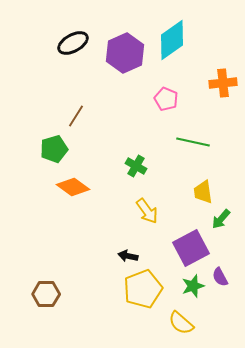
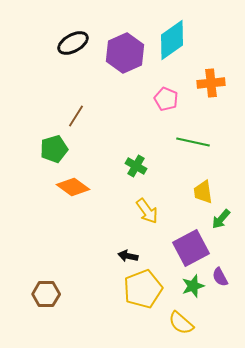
orange cross: moved 12 px left
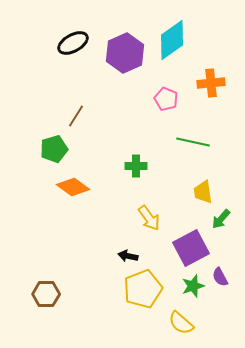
green cross: rotated 30 degrees counterclockwise
yellow arrow: moved 2 px right, 7 px down
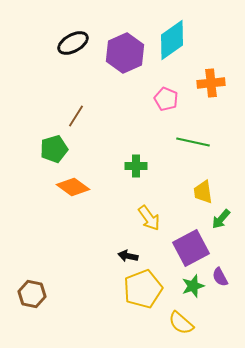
brown hexagon: moved 14 px left; rotated 12 degrees clockwise
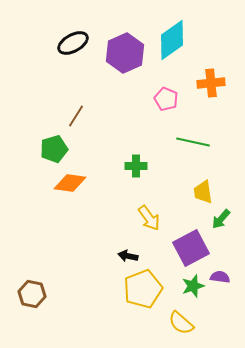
orange diamond: moved 3 px left, 4 px up; rotated 28 degrees counterclockwise
purple semicircle: rotated 126 degrees clockwise
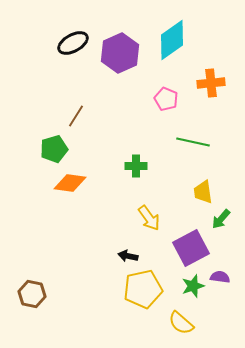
purple hexagon: moved 5 px left
yellow pentagon: rotated 9 degrees clockwise
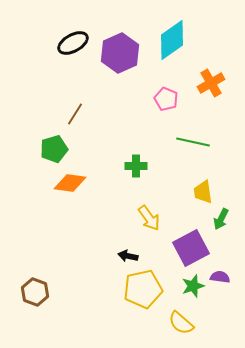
orange cross: rotated 24 degrees counterclockwise
brown line: moved 1 px left, 2 px up
green arrow: rotated 15 degrees counterclockwise
brown hexagon: moved 3 px right, 2 px up; rotated 8 degrees clockwise
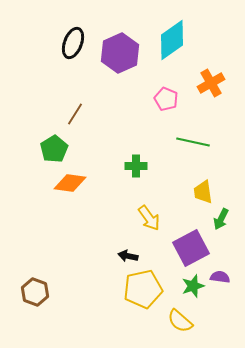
black ellipse: rotated 40 degrees counterclockwise
green pentagon: rotated 16 degrees counterclockwise
yellow semicircle: moved 1 px left, 2 px up
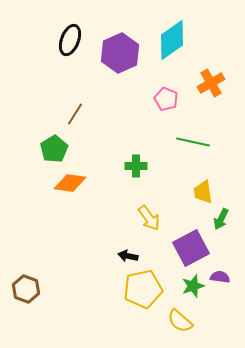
black ellipse: moved 3 px left, 3 px up
brown hexagon: moved 9 px left, 3 px up
